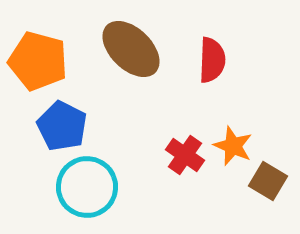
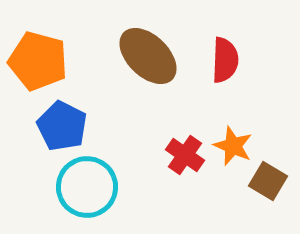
brown ellipse: moved 17 px right, 7 px down
red semicircle: moved 13 px right
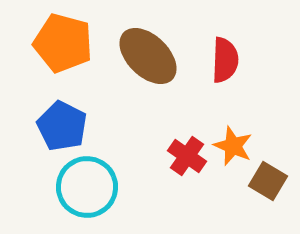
orange pentagon: moved 25 px right, 18 px up
red cross: moved 2 px right, 1 px down
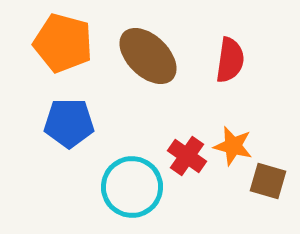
red semicircle: moved 5 px right; rotated 6 degrees clockwise
blue pentagon: moved 7 px right, 3 px up; rotated 27 degrees counterclockwise
orange star: rotated 9 degrees counterclockwise
brown square: rotated 15 degrees counterclockwise
cyan circle: moved 45 px right
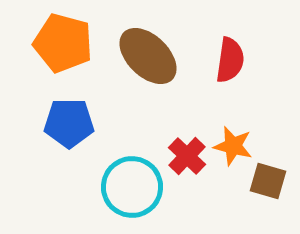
red cross: rotated 9 degrees clockwise
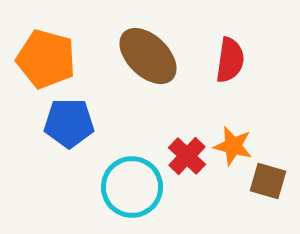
orange pentagon: moved 17 px left, 16 px down
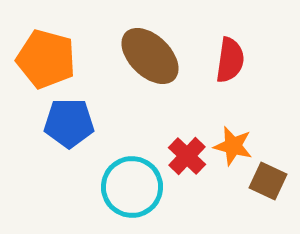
brown ellipse: moved 2 px right
brown square: rotated 9 degrees clockwise
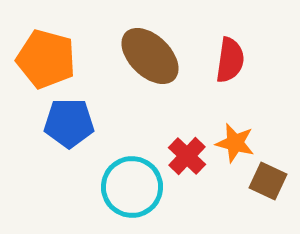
orange star: moved 2 px right, 3 px up
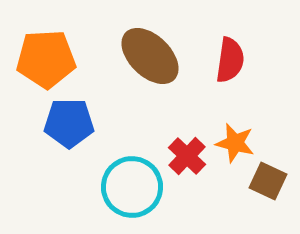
orange pentagon: rotated 18 degrees counterclockwise
